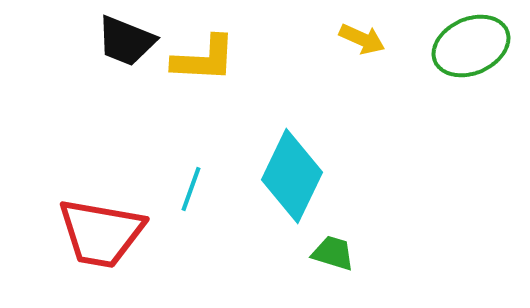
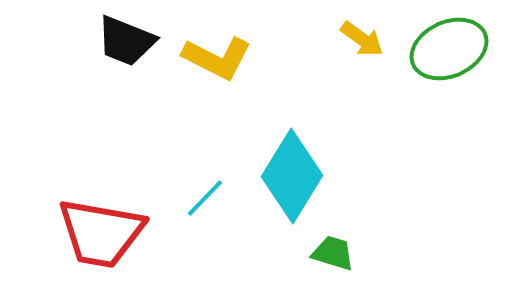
yellow arrow: rotated 12 degrees clockwise
green ellipse: moved 22 px left, 3 px down
yellow L-shape: moved 13 px right, 1 px up; rotated 24 degrees clockwise
cyan diamond: rotated 6 degrees clockwise
cyan line: moved 14 px right, 9 px down; rotated 24 degrees clockwise
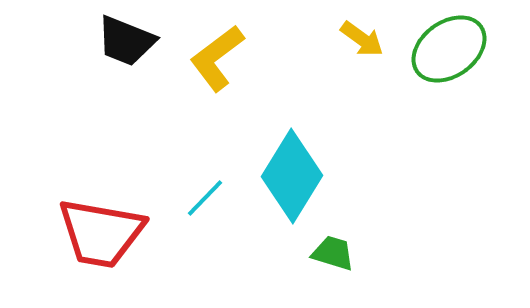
green ellipse: rotated 12 degrees counterclockwise
yellow L-shape: rotated 116 degrees clockwise
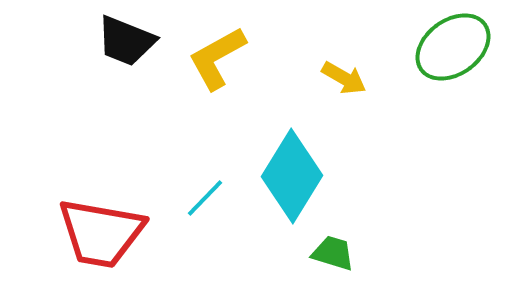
yellow arrow: moved 18 px left, 39 px down; rotated 6 degrees counterclockwise
green ellipse: moved 4 px right, 2 px up
yellow L-shape: rotated 8 degrees clockwise
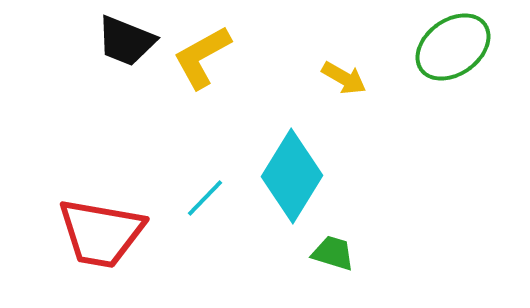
yellow L-shape: moved 15 px left, 1 px up
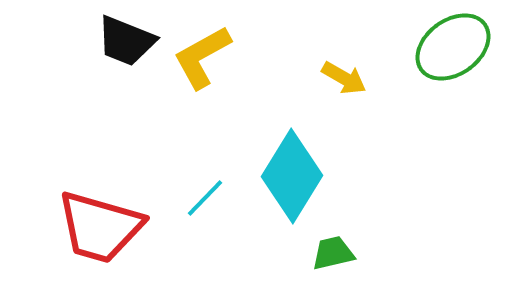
red trapezoid: moved 1 px left, 6 px up; rotated 6 degrees clockwise
green trapezoid: rotated 30 degrees counterclockwise
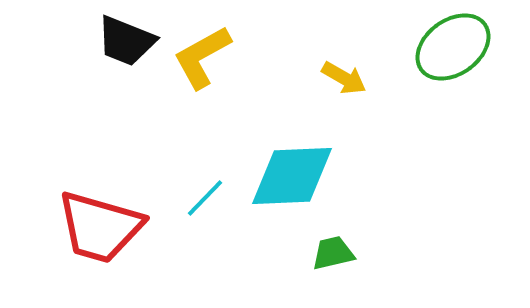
cyan diamond: rotated 56 degrees clockwise
